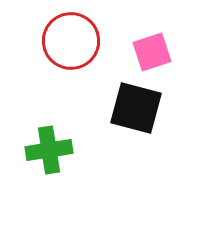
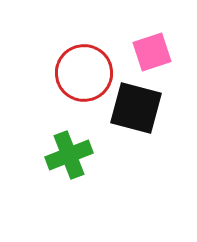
red circle: moved 13 px right, 32 px down
green cross: moved 20 px right, 5 px down; rotated 12 degrees counterclockwise
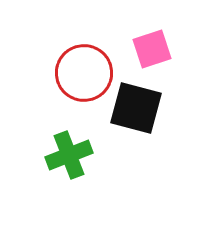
pink square: moved 3 px up
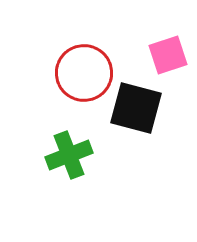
pink square: moved 16 px right, 6 px down
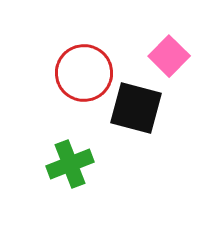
pink square: moved 1 px right, 1 px down; rotated 27 degrees counterclockwise
green cross: moved 1 px right, 9 px down
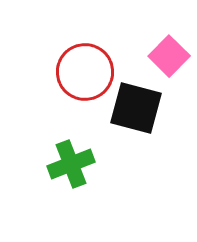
red circle: moved 1 px right, 1 px up
green cross: moved 1 px right
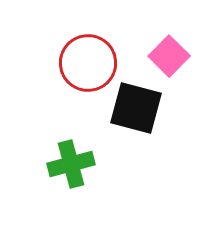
red circle: moved 3 px right, 9 px up
green cross: rotated 6 degrees clockwise
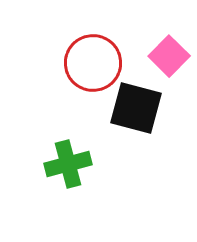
red circle: moved 5 px right
green cross: moved 3 px left
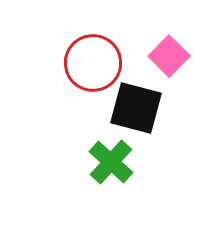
green cross: moved 43 px right, 2 px up; rotated 33 degrees counterclockwise
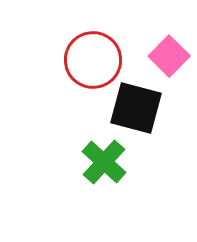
red circle: moved 3 px up
green cross: moved 7 px left
